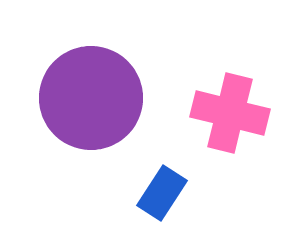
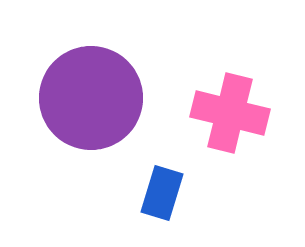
blue rectangle: rotated 16 degrees counterclockwise
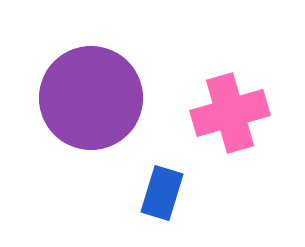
pink cross: rotated 30 degrees counterclockwise
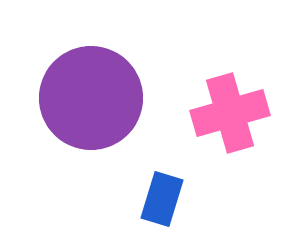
blue rectangle: moved 6 px down
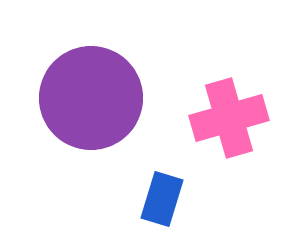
pink cross: moved 1 px left, 5 px down
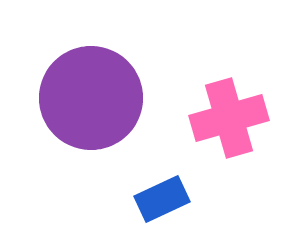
blue rectangle: rotated 48 degrees clockwise
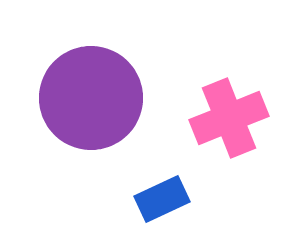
pink cross: rotated 6 degrees counterclockwise
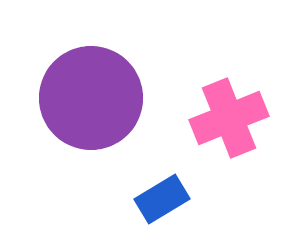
blue rectangle: rotated 6 degrees counterclockwise
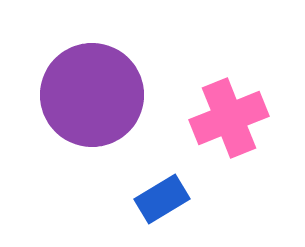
purple circle: moved 1 px right, 3 px up
